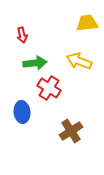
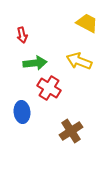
yellow trapezoid: rotated 35 degrees clockwise
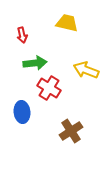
yellow trapezoid: moved 20 px left; rotated 15 degrees counterclockwise
yellow arrow: moved 7 px right, 9 px down
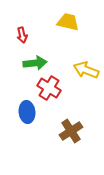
yellow trapezoid: moved 1 px right, 1 px up
blue ellipse: moved 5 px right
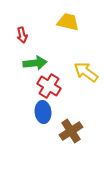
yellow arrow: moved 2 px down; rotated 15 degrees clockwise
red cross: moved 2 px up
blue ellipse: moved 16 px right
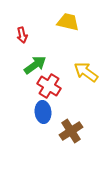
green arrow: moved 2 px down; rotated 30 degrees counterclockwise
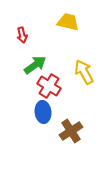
yellow arrow: moved 2 px left; rotated 25 degrees clockwise
